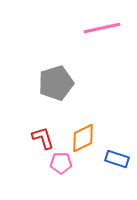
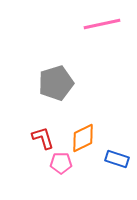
pink line: moved 4 px up
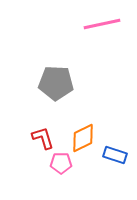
gray pentagon: rotated 20 degrees clockwise
blue rectangle: moved 2 px left, 4 px up
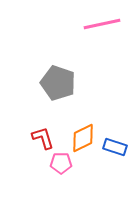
gray pentagon: moved 2 px right; rotated 16 degrees clockwise
blue rectangle: moved 8 px up
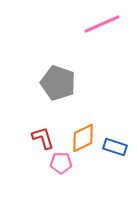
pink line: rotated 12 degrees counterclockwise
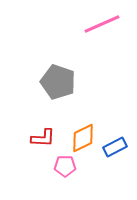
gray pentagon: moved 1 px up
red L-shape: rotated 110 degrees clockwise
blue rectangle: rotated 45 degrees counterclockwise
pink pentagon: moved 4 px right, 3 px down
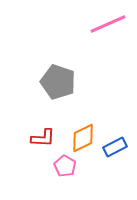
pink line: moved 6 px right
pink pentagon: rotated 30 degrees clockwise
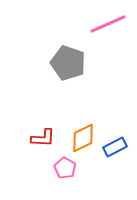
gray pentagon: moved 10 px right, 19 px up
pink pentagon: moved 2 px down
